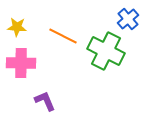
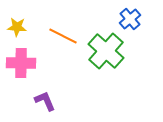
blue cross: moved 2 px right
green cross: rotated 15 degrees clockwise
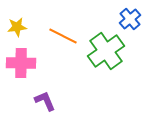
yellow star: rotated 12 degrees counterclockwise
green cross: rotated 12 degrees clockwise
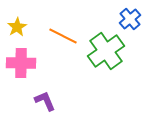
yellow star: rotated 24 degrees counterclockwise
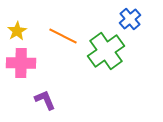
yellow star: moved 4 px down
purple L-shape: moved 1 px up
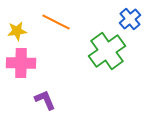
yellow star: rotated 24 degrees clockwise
orange line: moved 7 px left, 14 px up
green cross: moved 1 px right
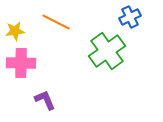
blue cross: moved 2 px up; rotated 15 degrees clockwise
yellow star: moved 2 px left
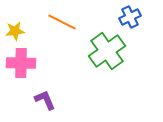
orange line: moved 6 px right
